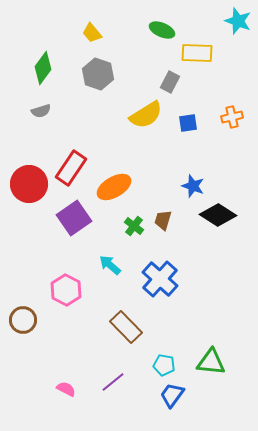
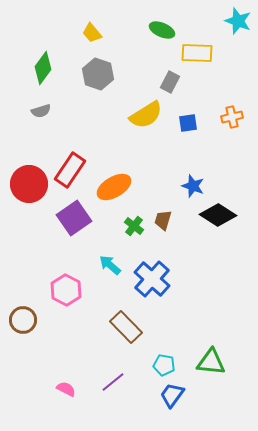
red rectangle: moved 1 px left, 2 px down
blue cross: moved 8 px left
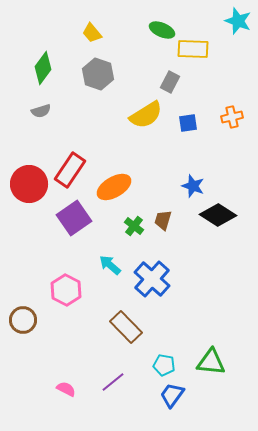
yellow rectangle: moved 4 px left, 4 px up
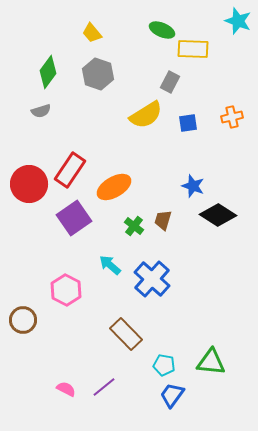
green diamond: moved 5 px right, 4 px down
brown rectangle: moved 7 px down
purple line: moved 9 px left, 5 px down
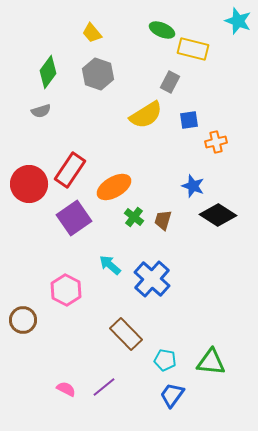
yellow rectangle: rotated 12 degrees clockwise
orange cross: moved 16 px left, 25 px down
blue square: moved 1 px right, 3 px up
green cross: moved 9 px up
cyan pentagon: moved 1 px right, 5 px up
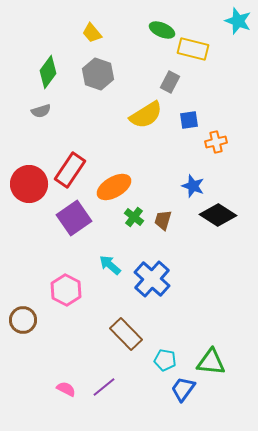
blue trapezoid: moved 11 px right, 6 px up
